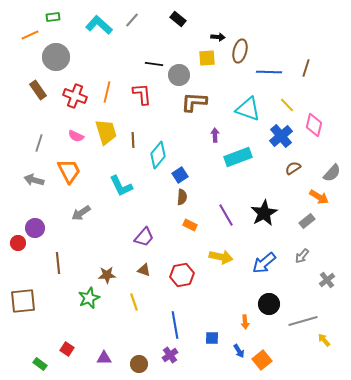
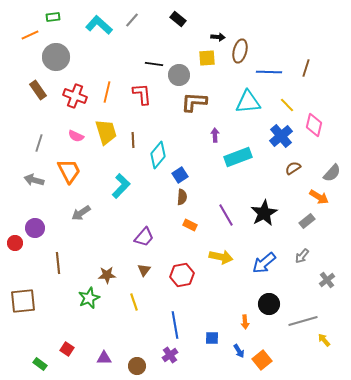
cyan triangle at (248, 109): moved 7 px up; rotated 24 degrees counterclockwise
cyan L-shape at (121, 186): rotated 110 degrees counterclockwise
red circle at (18, 243): moved 3 px left
brown triangle at (144, 270): rotated 48 degrees clockwise
brown circle at (139, 364): moved 2 px left, 2 px down
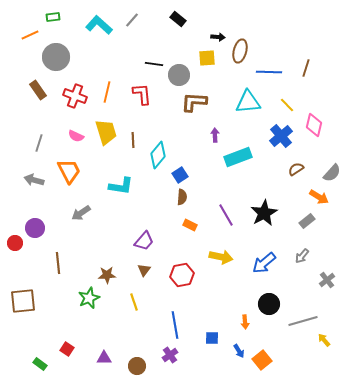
brown semicircle at (293, 168): moved 3 px right, 1 px down
cyan L-shape at (121, 186): rotated 55 degrees clockwise
purple trapezoid at (144, 237): moved 4 px down
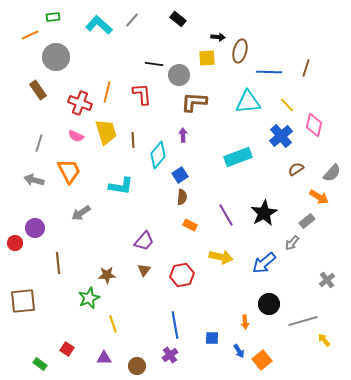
red cross at (75, 96): moved 5 px right, 7 px down
purple arrow at (215, 135): moved 32 px left
gray arrow at (302, 256): moved 10 px left, 13 px up
yellow line at (134, 302): moved 21 px left, 22 px down
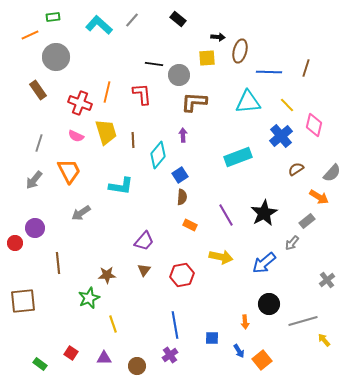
gray arrow at (34, 180): rotated 66 degrees counterclockwise
red square at (67, 349): moved 4 px right, 4 px down
